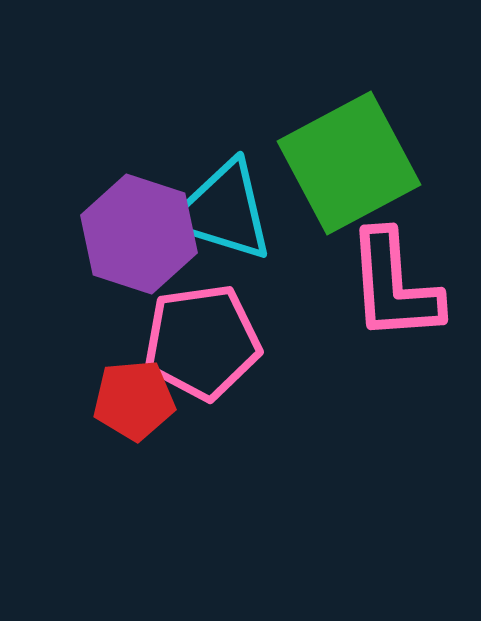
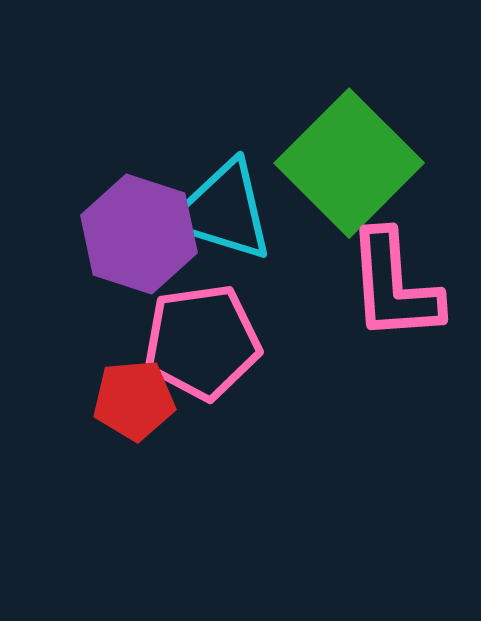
green square: rotated 17 degrees counterclockwise
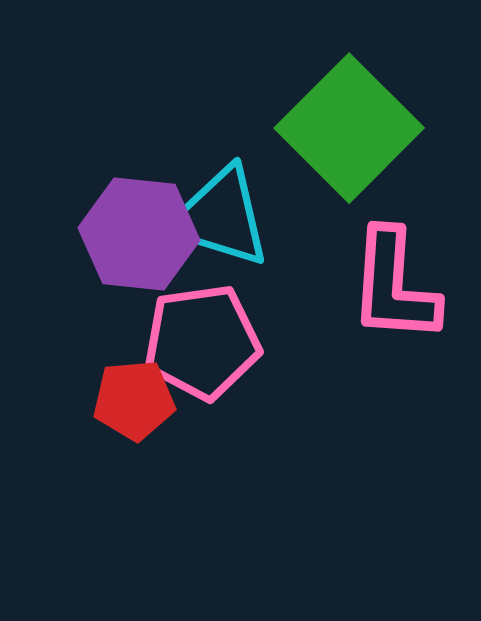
green square: moved 35 px up
cyan triangle: moved 3 px left, 6 px down
purple hexagon: rotated 12 degrees counterclockwise
pink L-shape: rotated 8 degrees clockwise
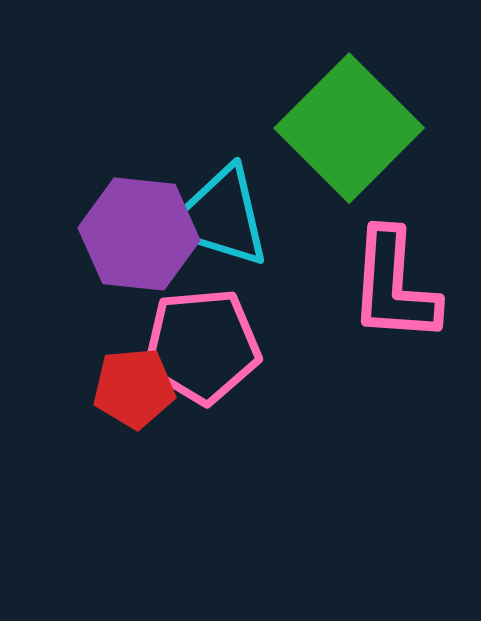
pink pentagon: moved 4 px down; rotated 3 degrees clockwise
red pentagon: moved 12 px up
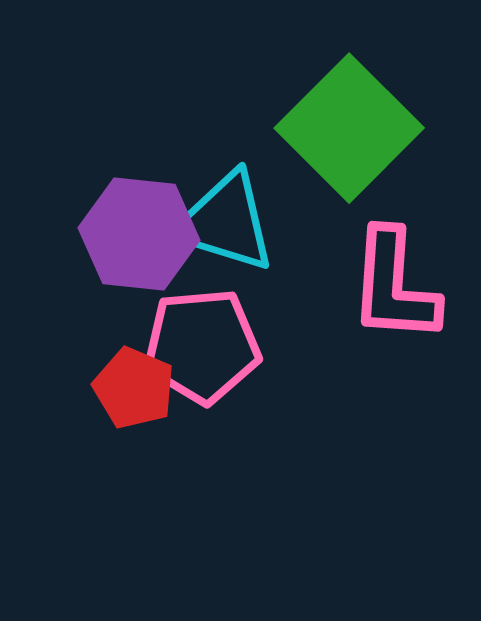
cyan triangle: moved 5 px right, 5 px down
red pentagon: rotated 28 degrees clockwise
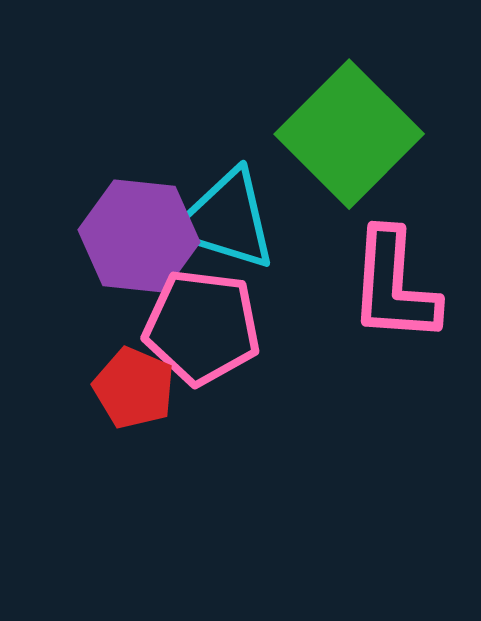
green square: moved 6 px down
cyan triangle: moved 1 px right, 2 px up
purple hexagon: moved 2 px down
pink pentagon: moved 19 px up; rotated 12 degrees clockwise
